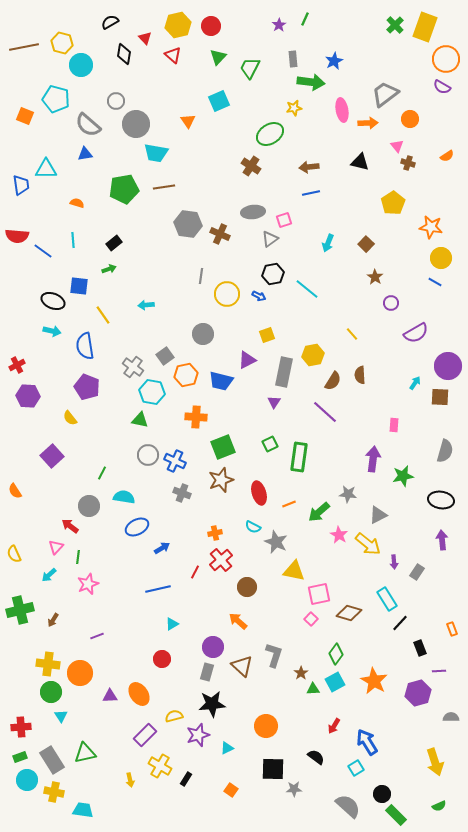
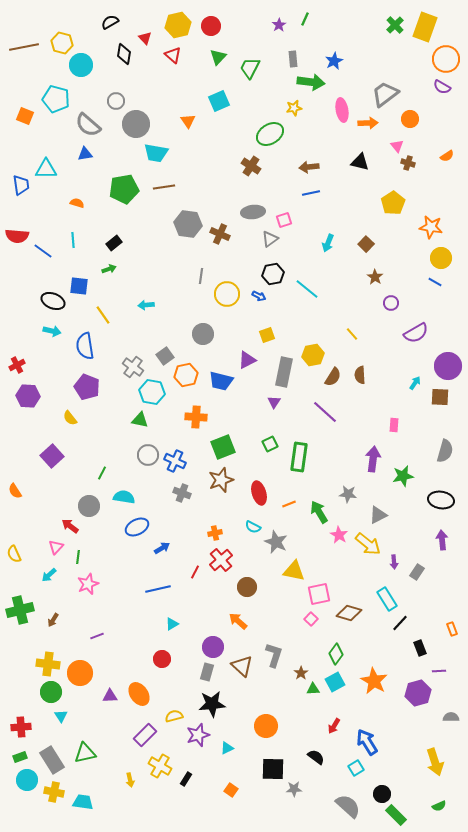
brown semicircle at (333, 381): moved 4 px up
green arrow at (319, 512): rotated 100 degrees clockwise
cyan trapezoid at (83, 810): moved 8 px up
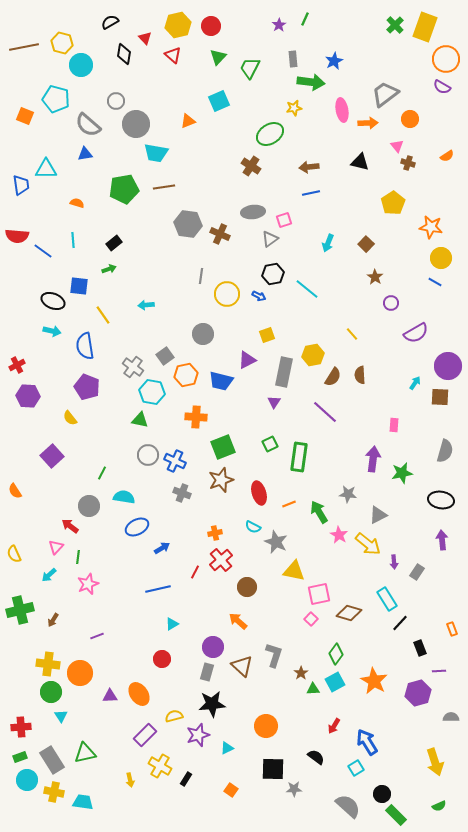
orange triangle at (188, 121): rotated 42 degrees clockwise
green star at (403, 476): moved 1 px left, 3 px up
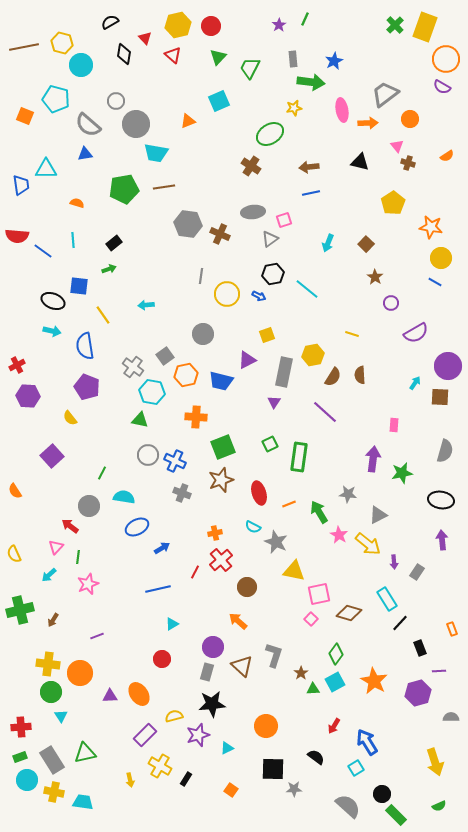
yellow line at (352, 334): rotated 32 degrees counterclockwise
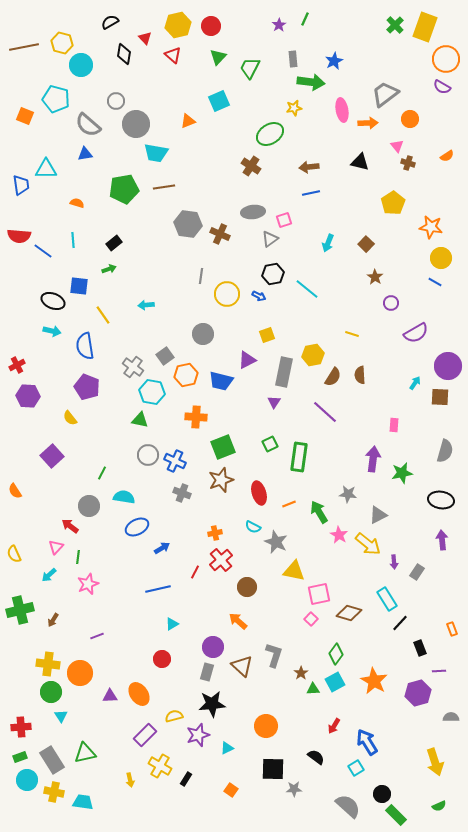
red semicircle at (17, 236): moved 2 px right
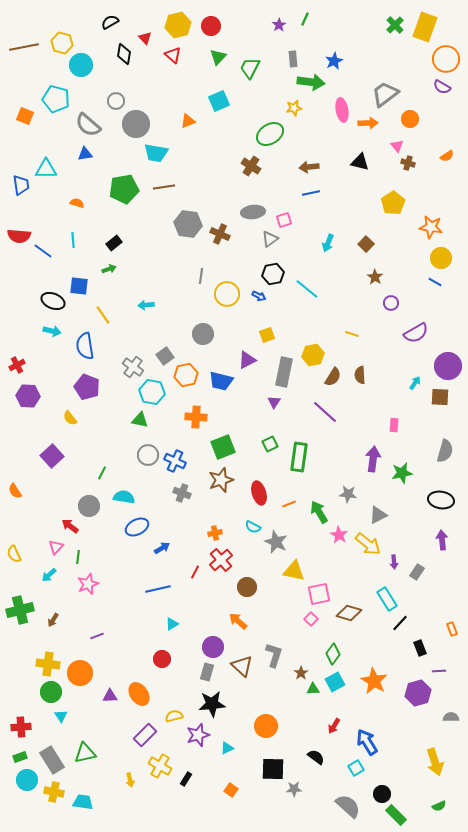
green diamond at (336, 654): moved 3 px left
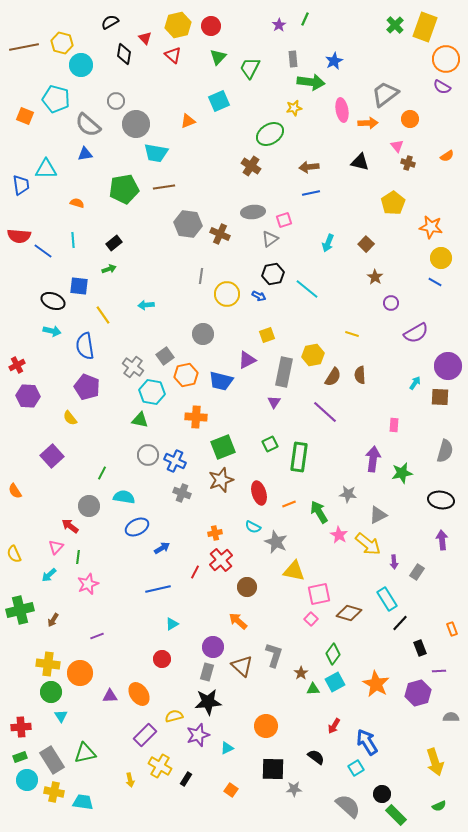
orange star at (374, 681): moved 2 px right, 3 px down
black star at (212, 704): moved 4 px left, 2 px up
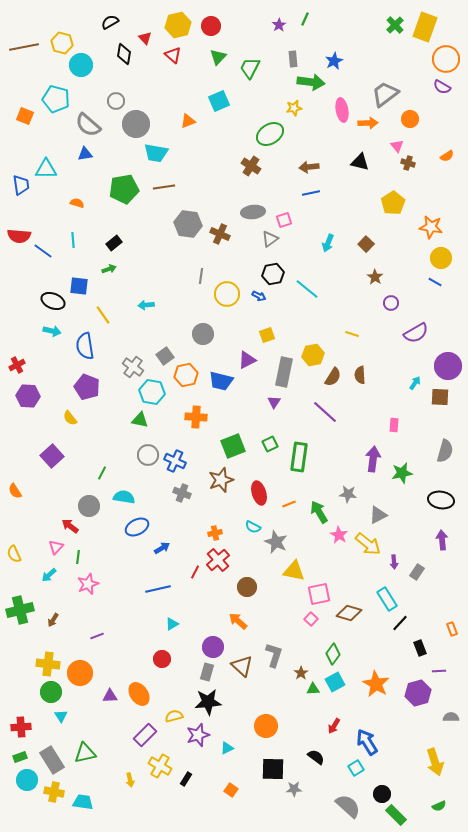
green square at (223, 447): moved 10 px right, 1 px up
red cross at (221, 560): moved 3 px left
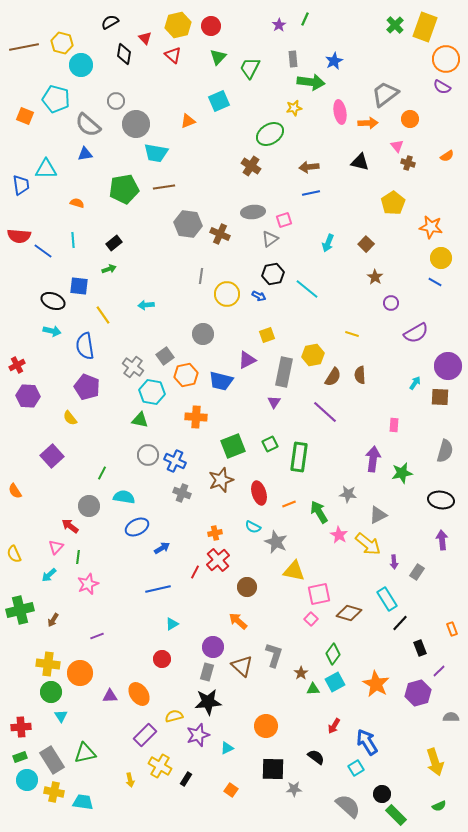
pink ellipse at (342, 110): moved 2 px left, 2 px down
purple line at (439, 671): rotated 40 degrees counterclockwise
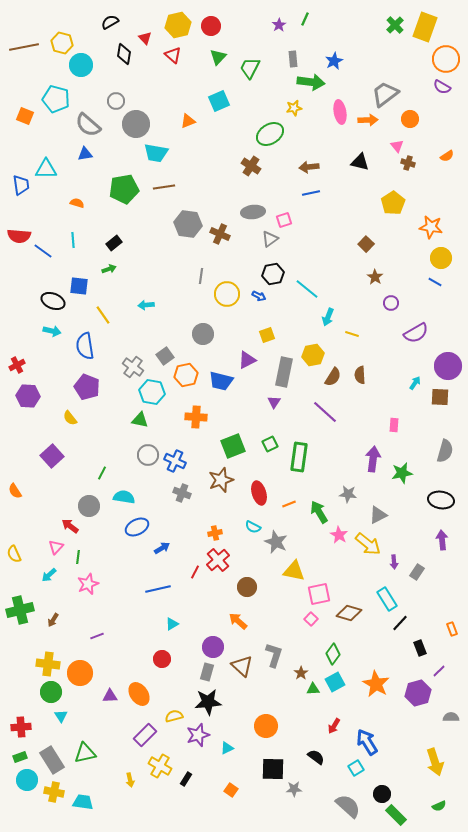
orange arrow at (368, 123): moved 3 px up
cyan arrow at (328, 243): moved 74 px down
